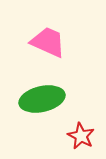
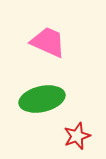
red star: moved 4 px left; rotated 24 degrees clockwise
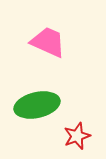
green ellipse: moved 5 px left, 6 px down
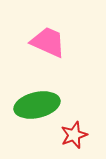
red star: moved 3 px left, 1 px up
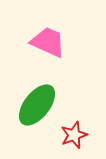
green ellipse: rotated 39 degrees counterclockwise
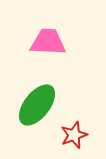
pink trapezoid: rotated 21 degrees counterclockwise
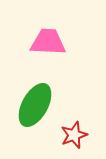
green ellipse: moved 2 px left; rotated 9 degrees counterclockwise
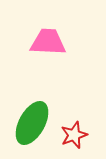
green ellipse: moved 3 px left, 18 px down
